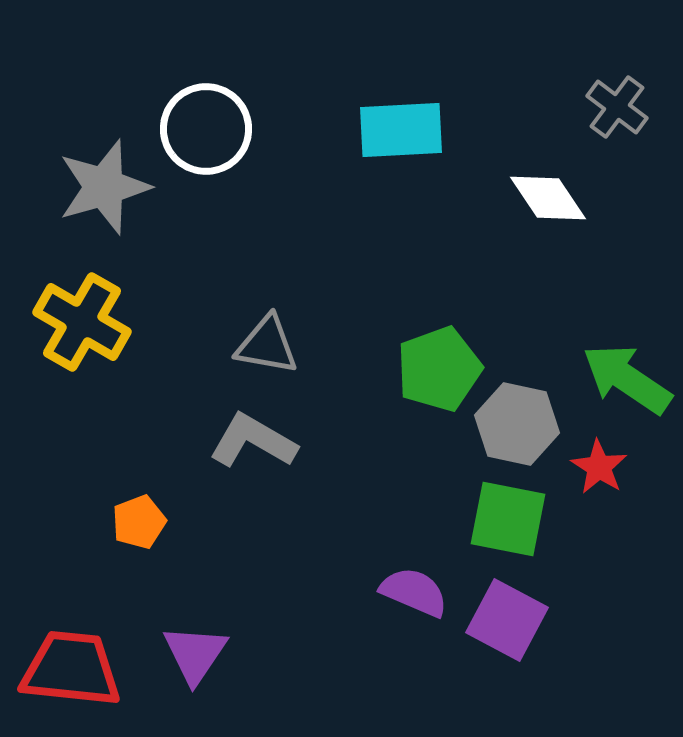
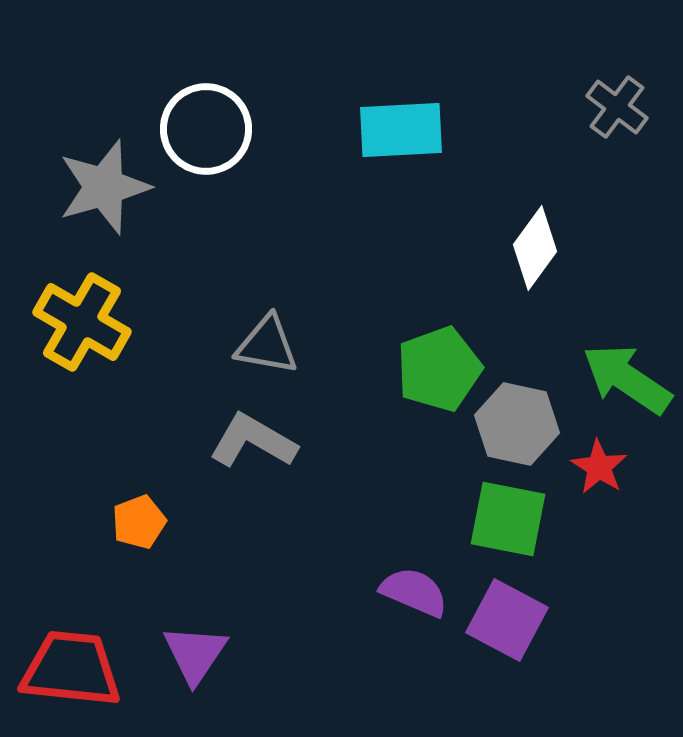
white diamond: moved 13 px left, 50 px down; rotated 70 degrees clockwise
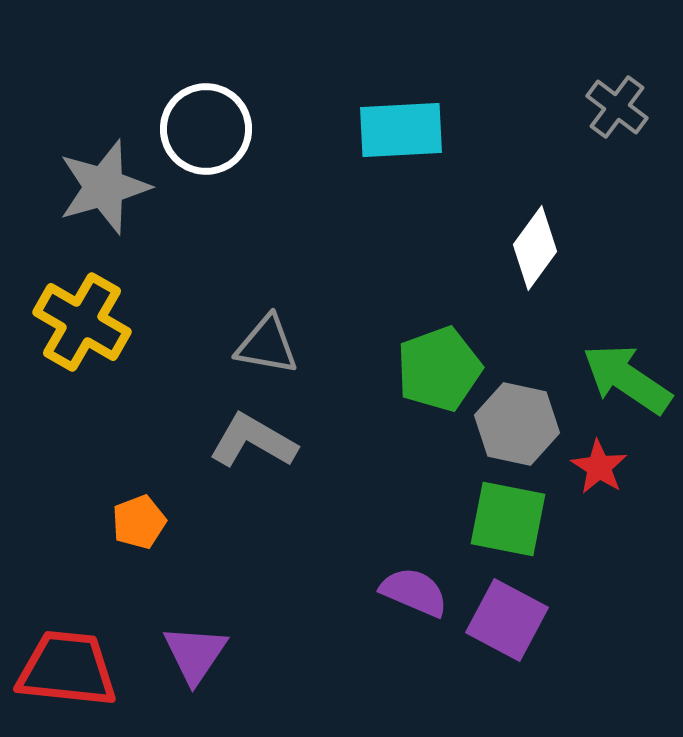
red trapezoid: moved 4 px left
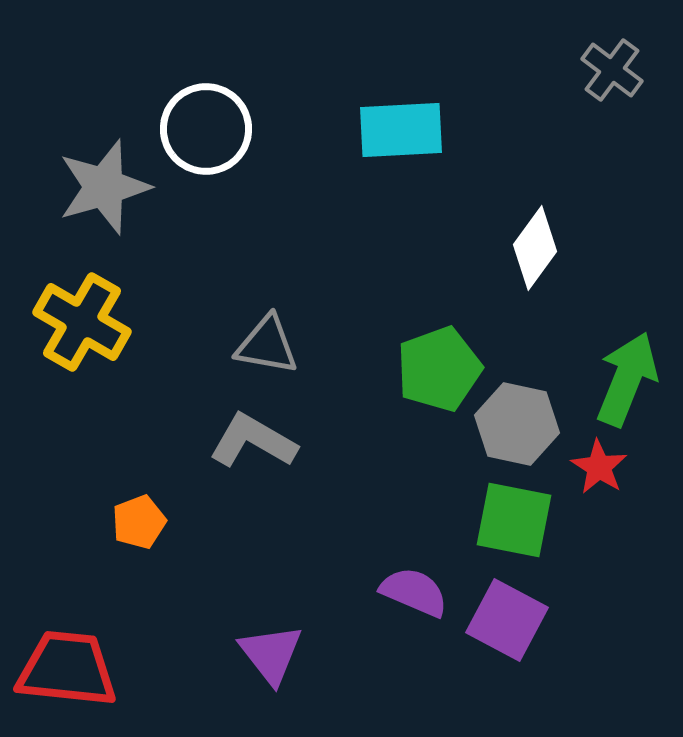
gray cross: moved 5 px left, 37 px up
green arrow: rotated 78 degrees clockwise
green square: moved 6 px right, 1 px down
purple triangle: moved 76 px right; rotated 12 degrees counterclockwise
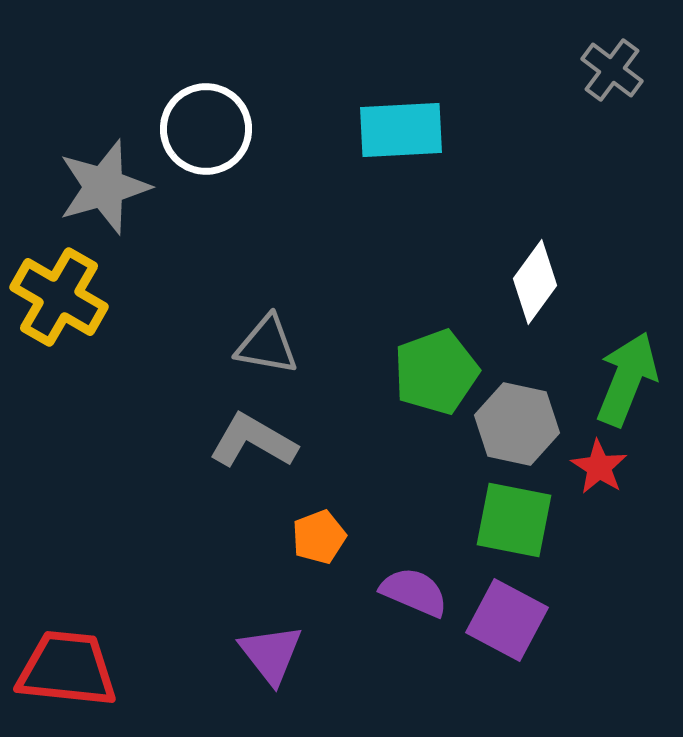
white diamond: moved 34 px down
yellow cross: moved 23 px left, 25 px up
green pentagon: moved 3 px left, 3 px down
orange pentagon: moved 180 px right, 15 px down
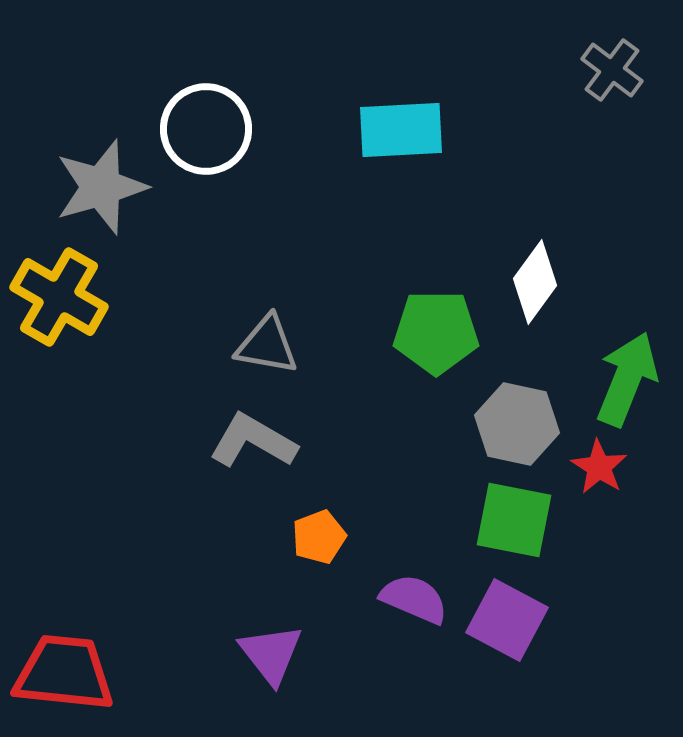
gray star: moved 3 px left
green pentagon: moved 40 px up; rotated 20 degrees clockwise
purple semicircle: moved 7 px down
red trapezoid: moved 3 px left, 4 px down
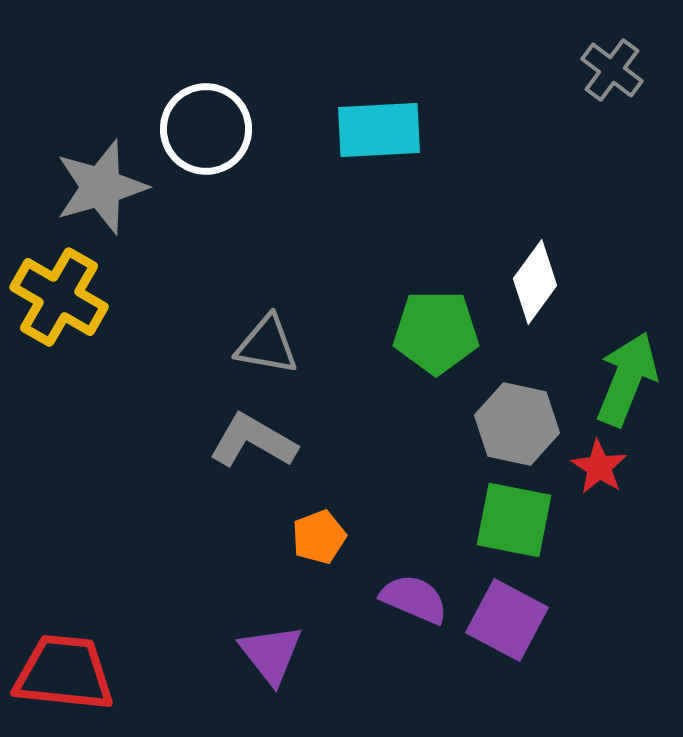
cyan rectangle: moved 22 px left
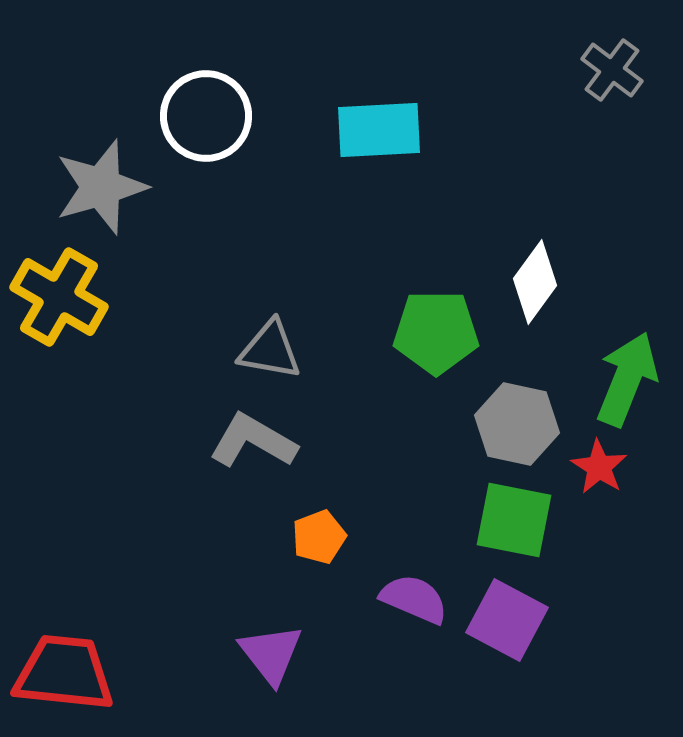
white circle: moved 13 px up
gray triangle: moved 3 px right, 5 px down
